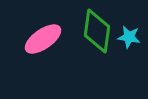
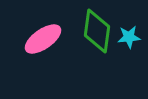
cyan star: rotated 15 degrees counterclockwise
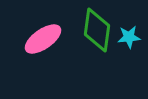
green diamond: moved 1 px up
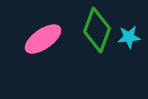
green diamond: rotated 12 degrees clockwise
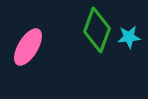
pink ellipse: moved 15 px left, 8 px down; rotated 24 degrees counterclockwise
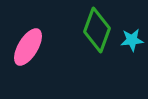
cyan star: moved 3 px right, 3 px down
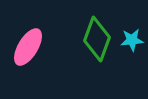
green diamond: moved 9 px down
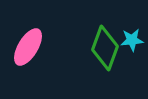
green diamond: moved 8 px right, 9 px down
